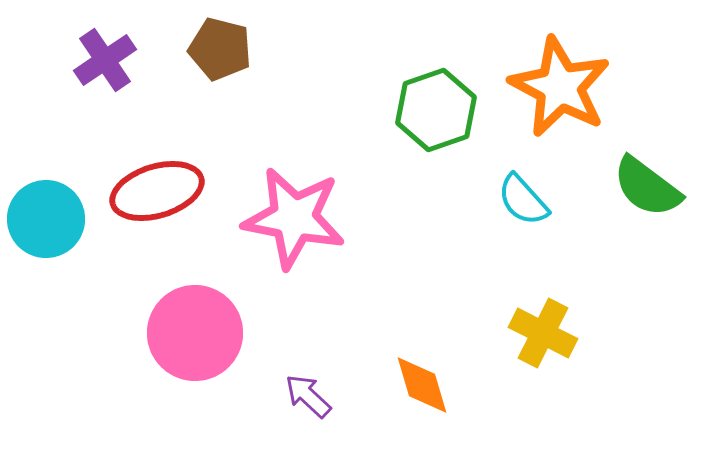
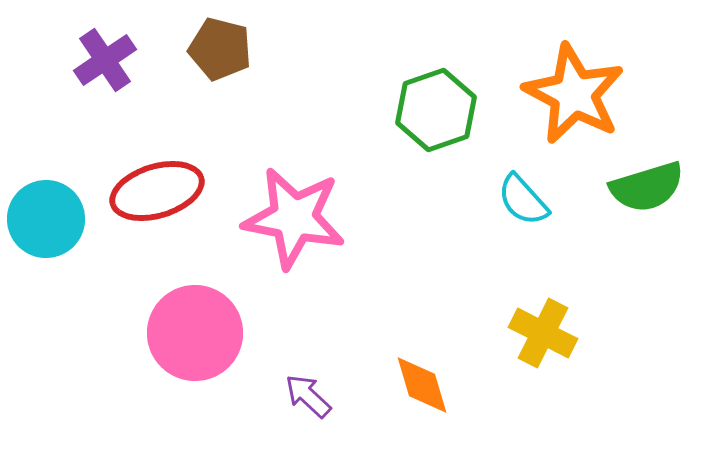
orange star: moved 14 px right, 7 px down
green semicircle: rotated 54 degrees counterclockwise
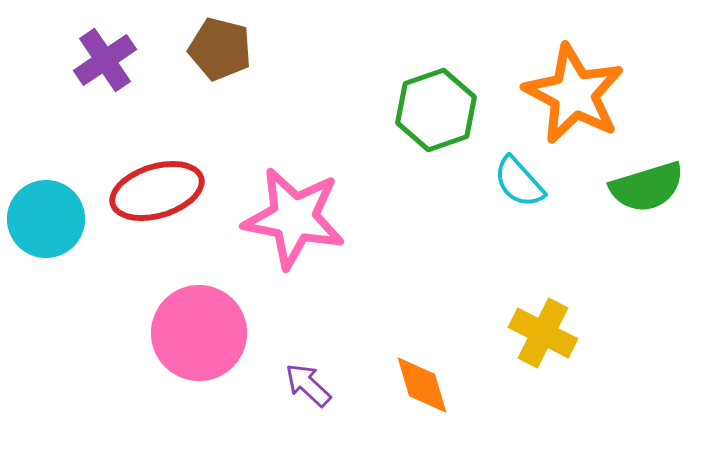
cyan semicircle: moved 4 px left, 18 px up
pink circle: moved 4 px right
purple arrow: moved 11 px up
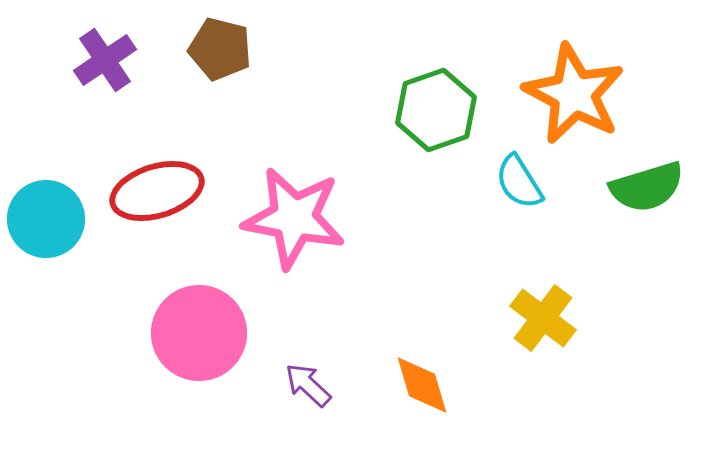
cyan semicircle: rotated 10 degrees clockwise
yellow cross: moved 15 px up; rotated 10 degrees clockwise
